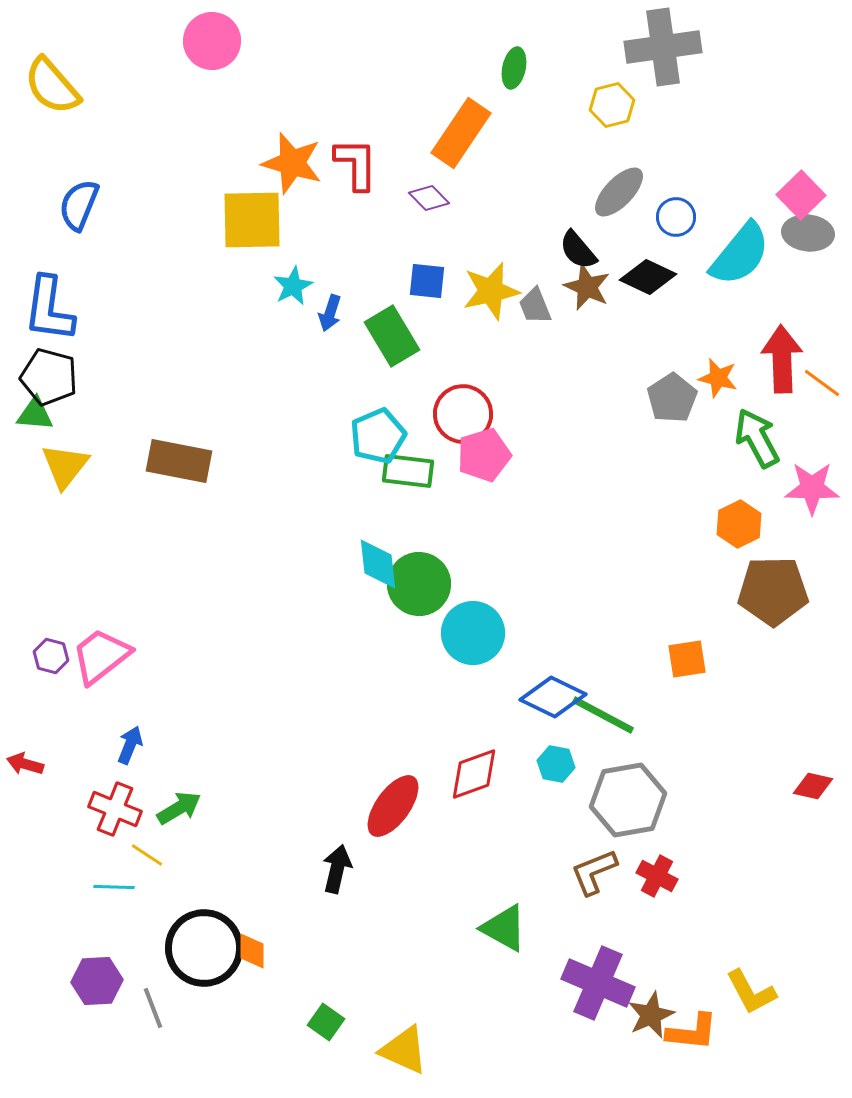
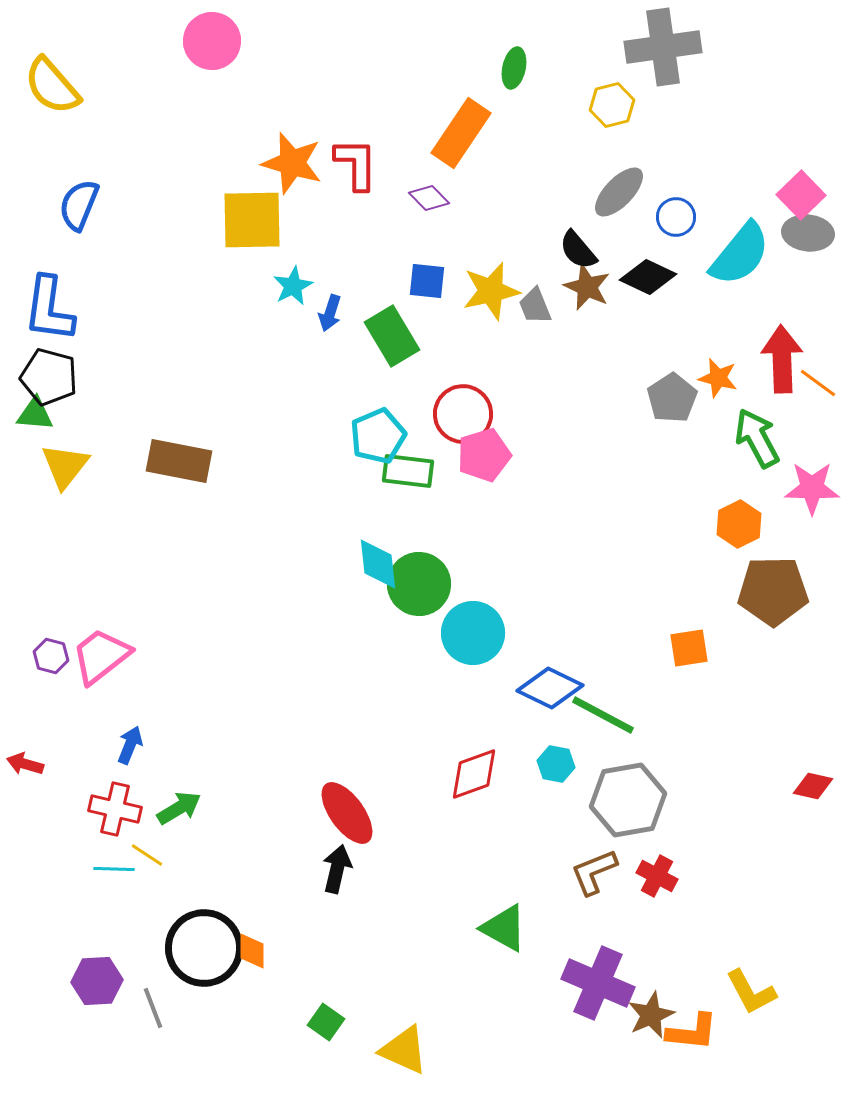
orange line at (822, 383): moved 4 px left
orange square at (687, 659): moved 2 px right, 11 px up
blue diamond at (553, 697): moved 3 px left, 9 px up
red ellipse at (393, 806): moved 46 px left, 7 px down; rotated 72 degrees counterclockwise
red cross at (115, 809): rotated 9 degrees counterclockwise
cyan line at (114, 887): moved 18 px up
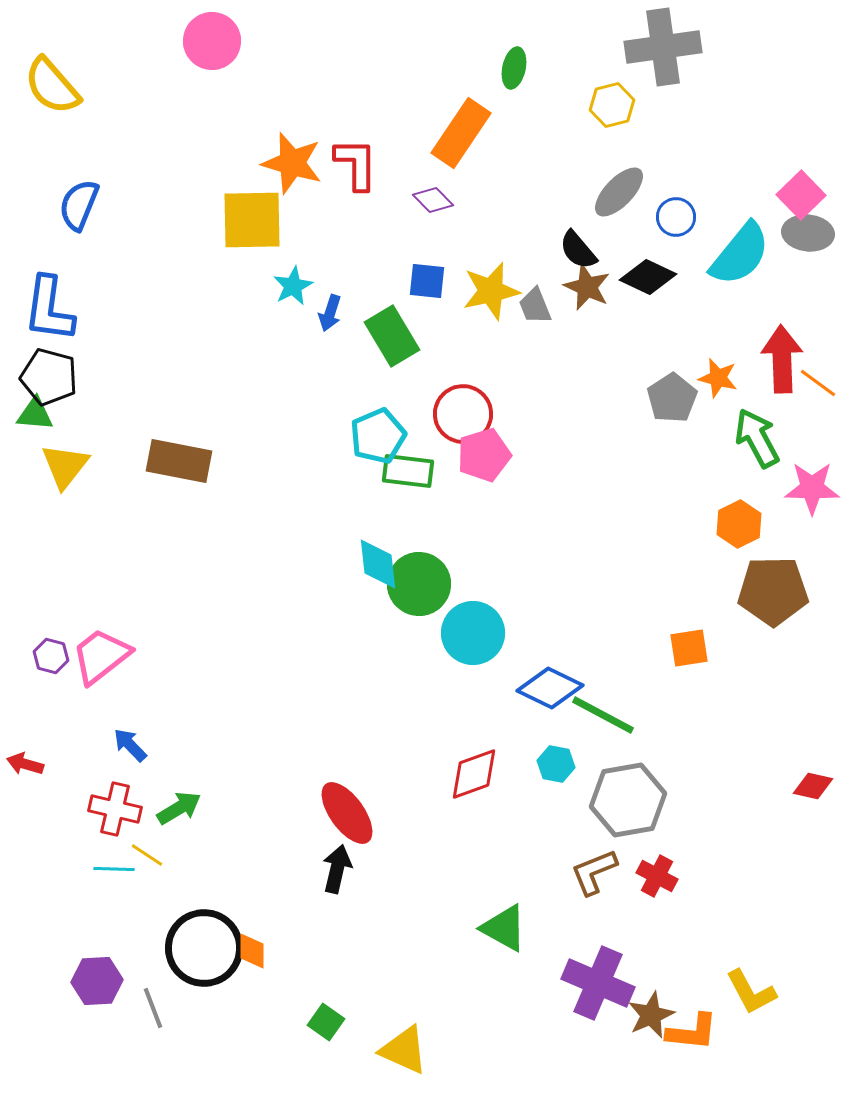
purple diamond at (429, 198): moved 4 px right, 2 px down
blue arrow at (130, 745): rotated 66 degrees counterclockwise
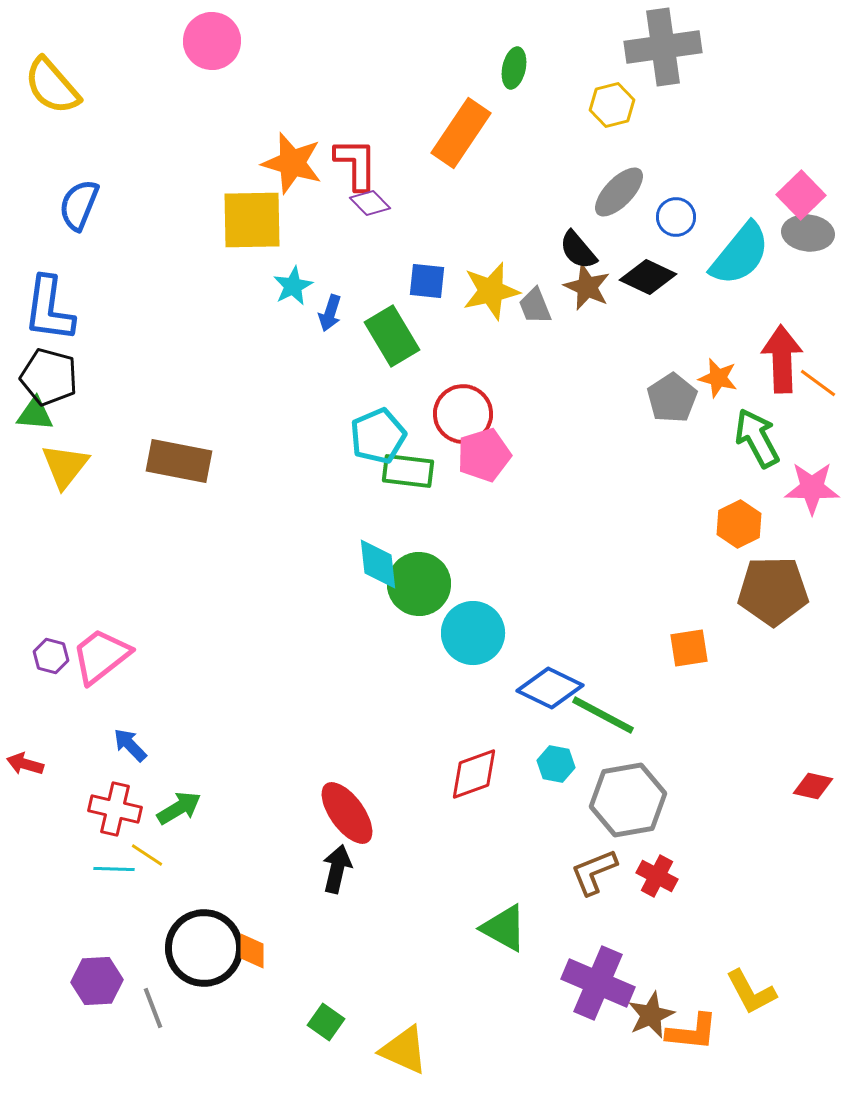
purple diamond at (433, 200): moved 63 px left, 3 px down
